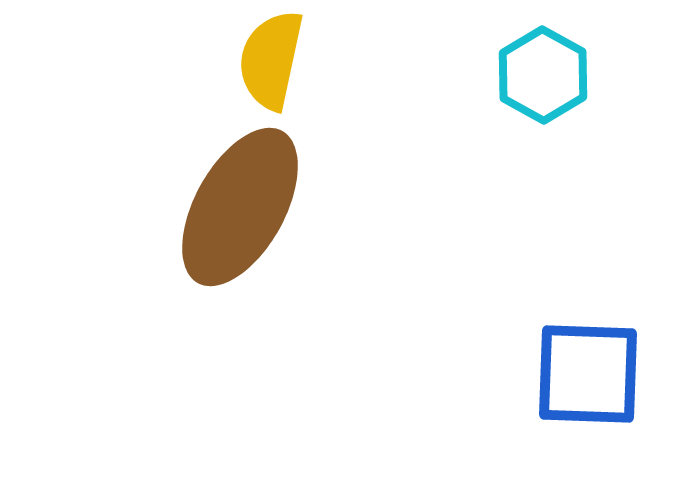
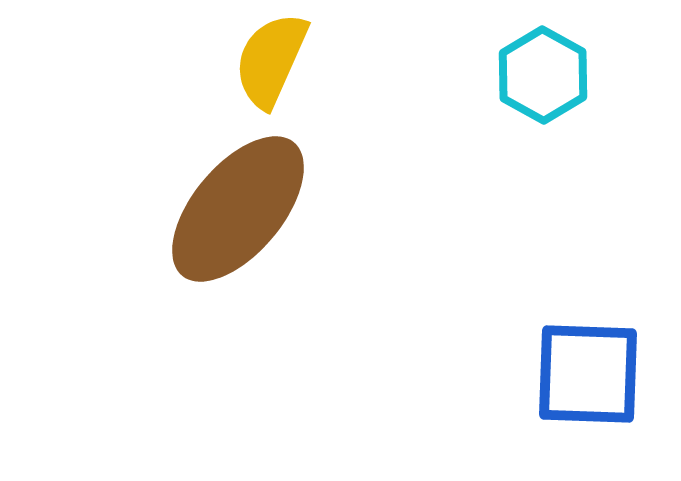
yellow semicircle: rotated 12 degrees clockwise
brown ellipse: moved 2 px left, 2 px down; rotated 11 degrees clockwise
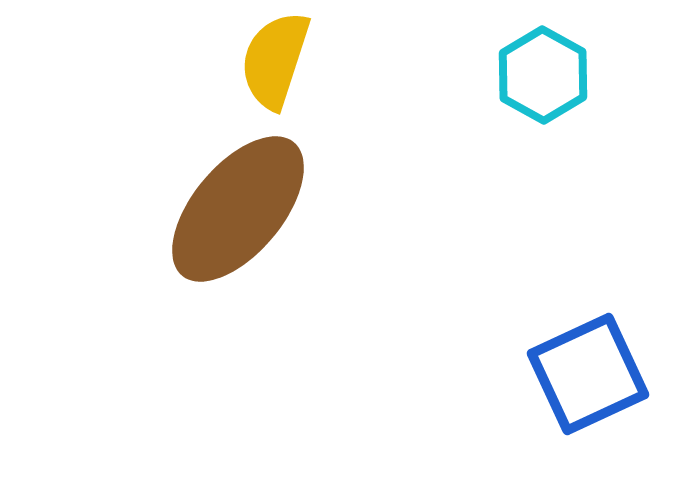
yellow semicircle: moved 4 px right; rotated 6 degrees counterclockwise
blue square: rotated 27 degrees counterclockwise
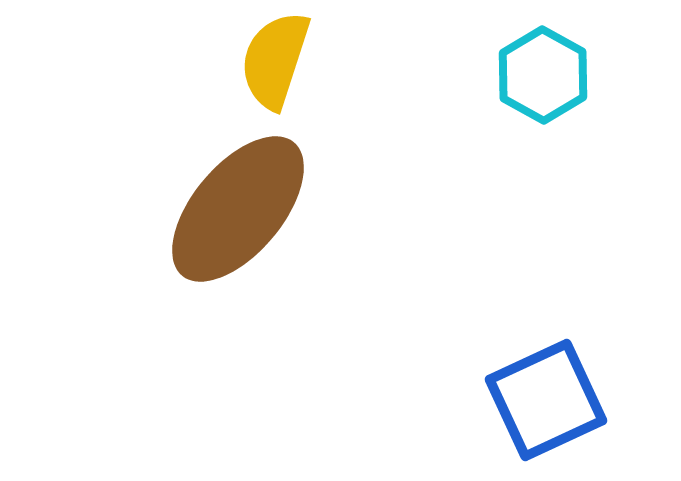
blue square: moved 42 px left, 26 px down
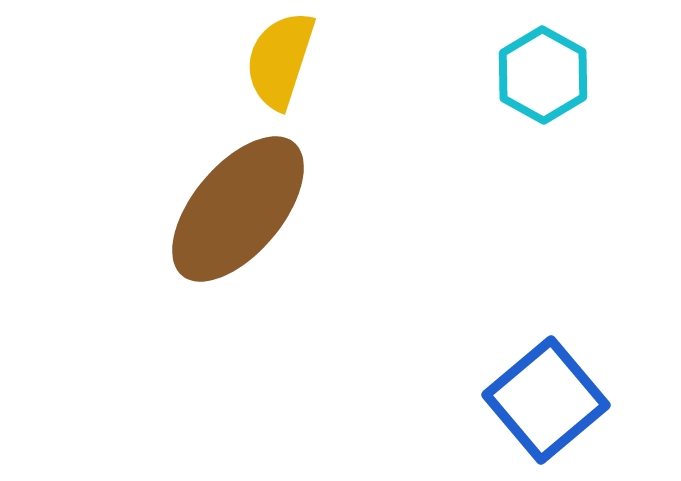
yellow semicircle: moved 5 px right
blue square: rotated 15 degrees counterclockwise
